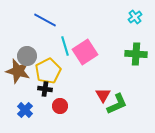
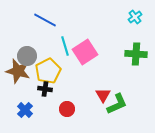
red circle: moved 7 px right, 3 px down
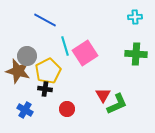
cyan cross: rotated 32 degrees clockwise
pink square: moved 1 px down
blue cross: rotated 14 degrees counterclockwise
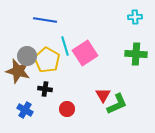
blue line: rotated 20 degrees counterclockwise
yellow pentagon: moved 1 px left, 11 px up; rotated 15 degrees counterclockwise
